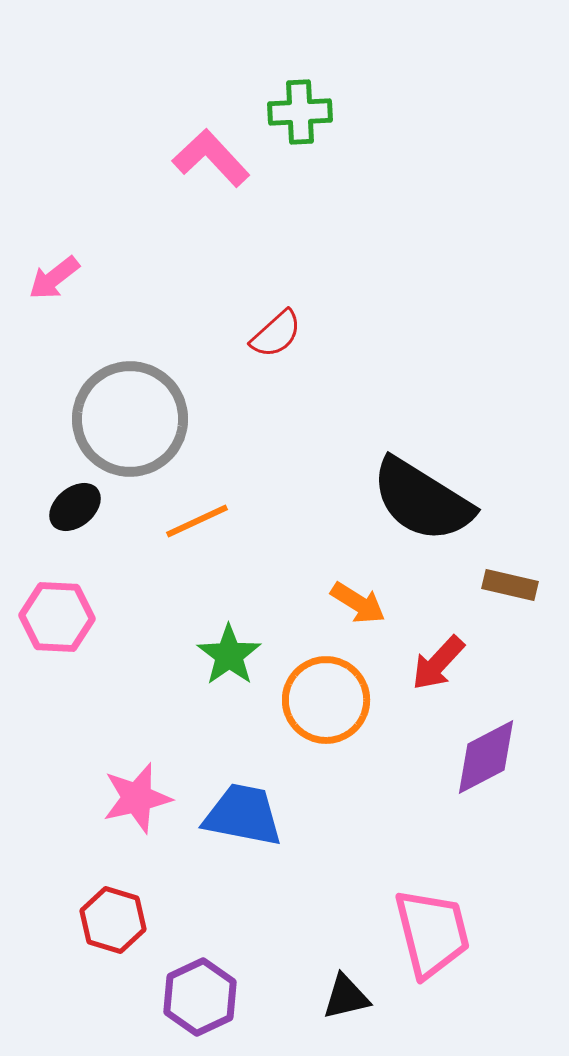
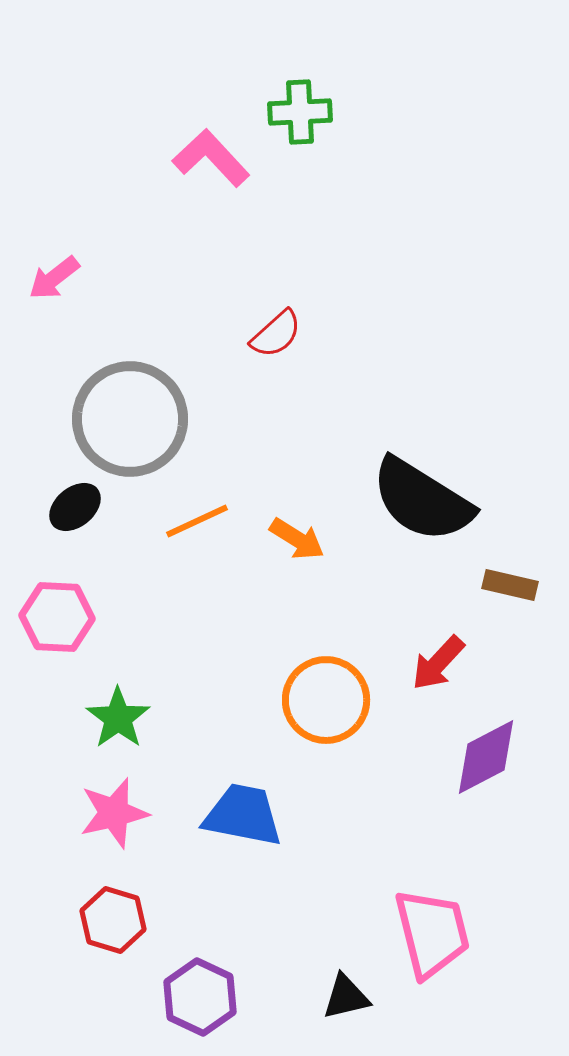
orange arrow: moved 61 px left, 64 px up
green star: moved 111 px left, 63 px down
pink star: moved 23 px left, 15 px down
purple hexagon: rotated 10 degrees counterclockwise
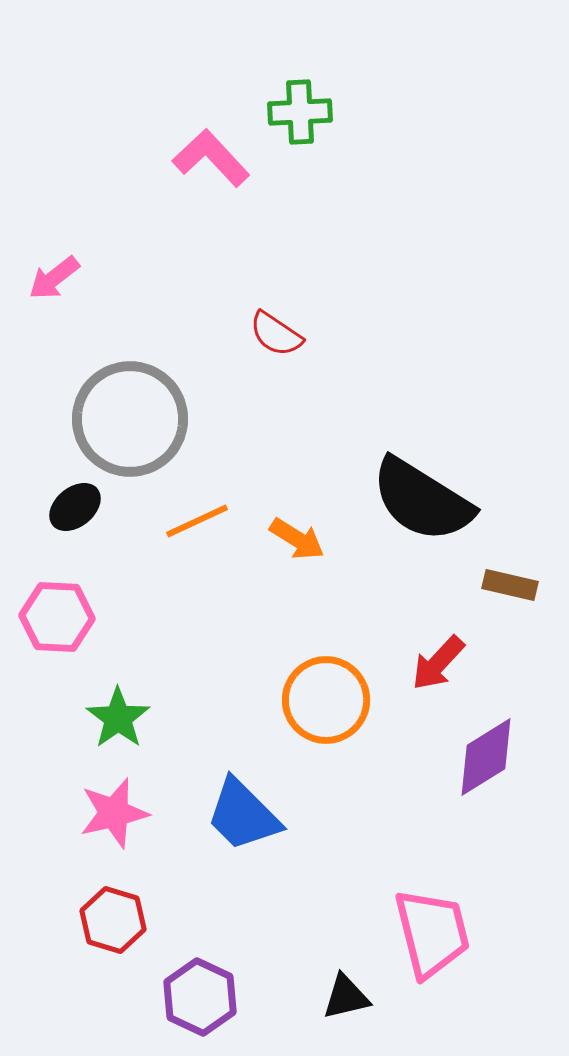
red semicircle: rotated 76 degrees clockwise
purple diamond: rotated 4 degrees counterclockwise
blue trapezoid: rotated 146 degrees counterclockwise
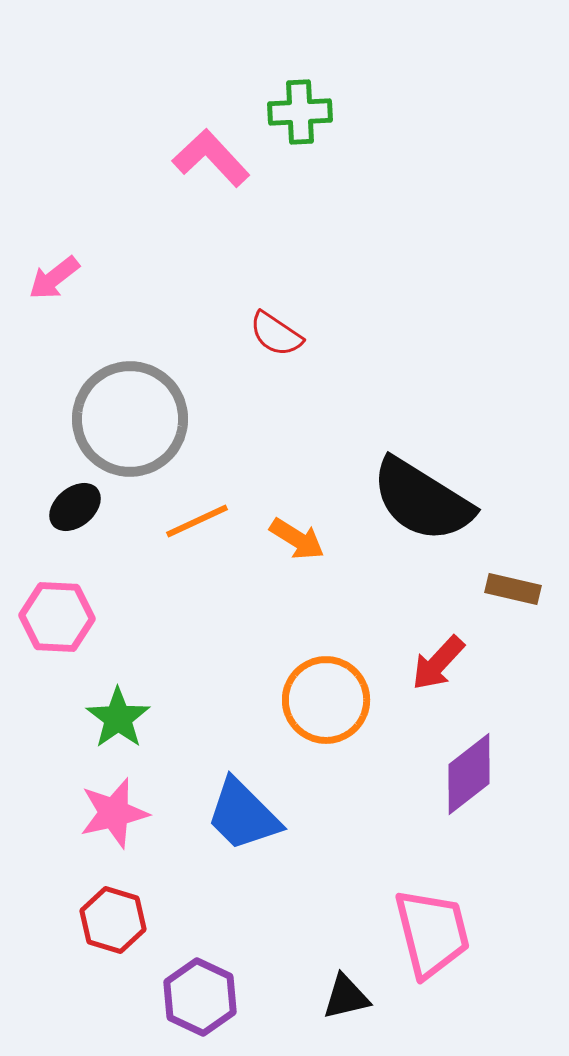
brown rectangle: moved 3 px right, 4 px down
purple diamond: moved 17 px left, 17 px down; rotated 6 degrees counterclockwise
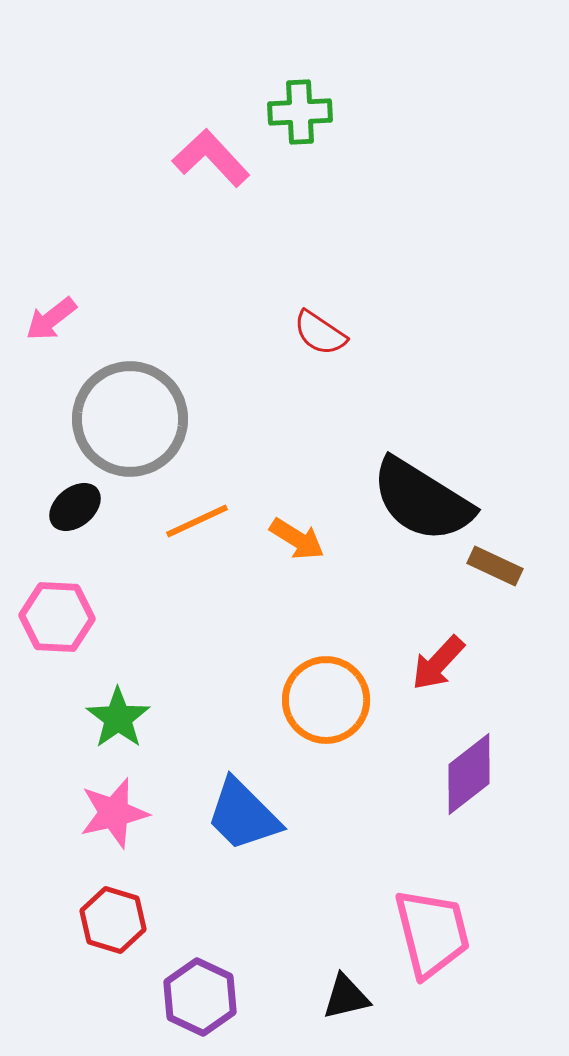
pink arrow: moved 3 px left, 41 px down
red semicircle: moved 44 px right, 1 px up
brown rectangle: moved 18 px left, 23 px up; rotated 12 degrees clockwise
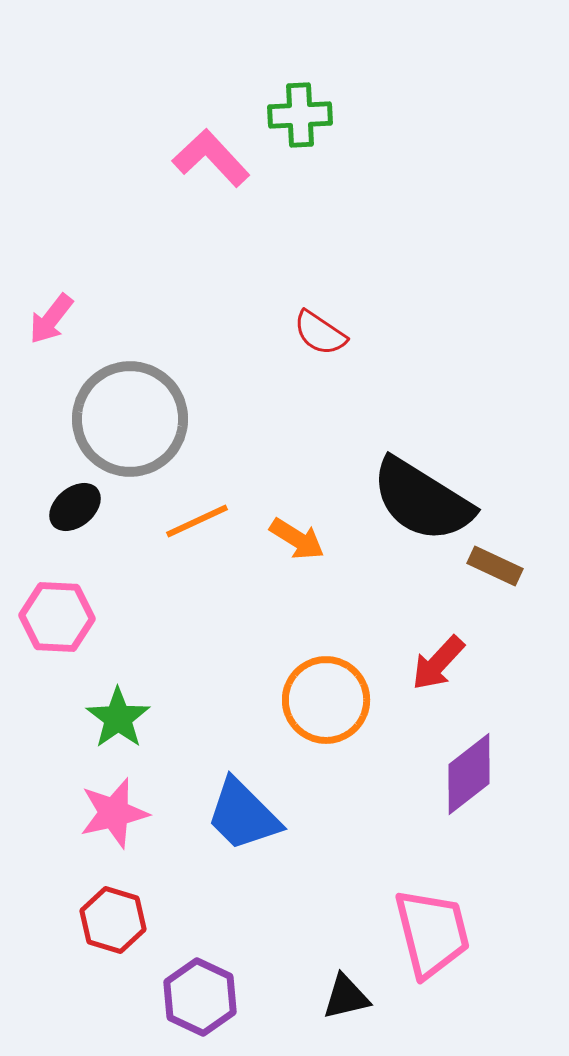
green cross: moved 3 px down
pink arrow: rotated 14 degrees counterclockwise
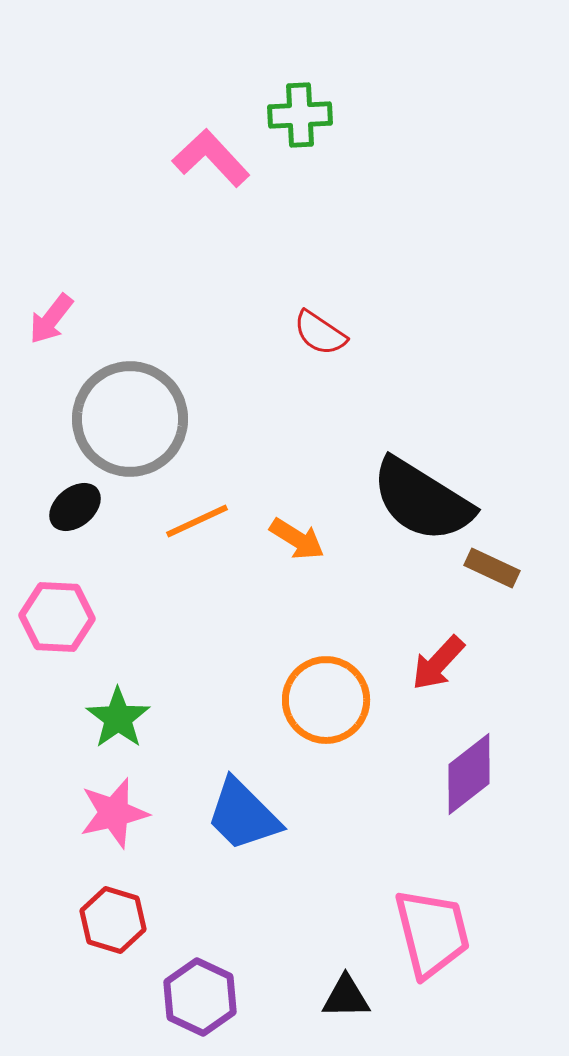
brown rectangle: moved 3 px left, 2 px down
black triangle: rotated 12 degrees clockwise
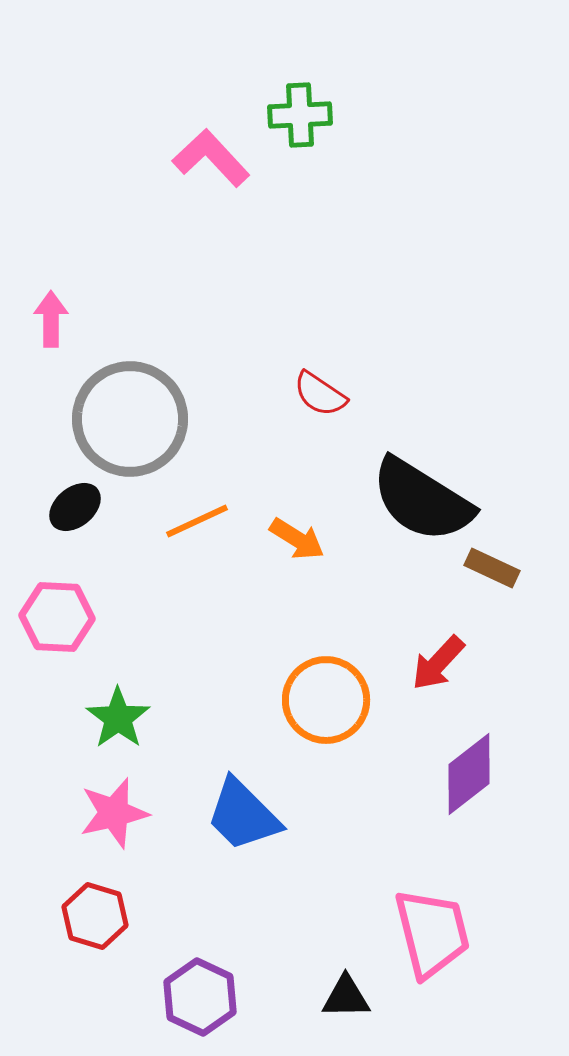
pink arrow: rotated 142 degrees clockwise
red semicircle: moved 61 px down
red hexagon: moved 18 px left, 4 px up
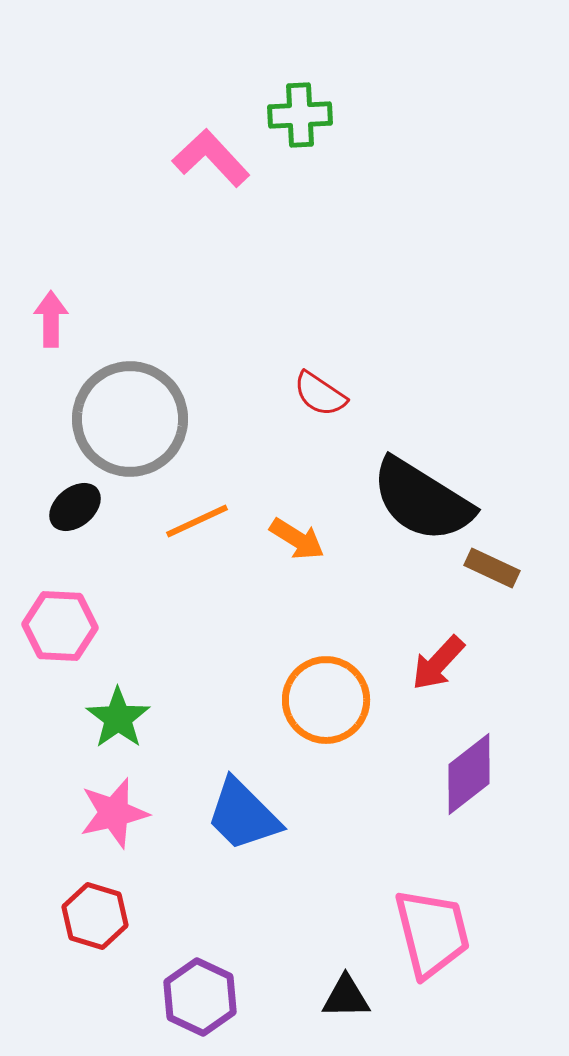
pink hexagon: moved 3 px right, 9 px down
